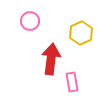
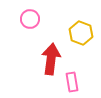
pink circle: moved 2 px up
yellow hexagon: rotated 15 degrees counterclockwise
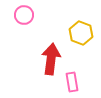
pink circle: moved 6 px left, 4 px up
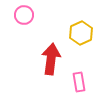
yellow hexagon: rotated 15 degrees clockwise
pink rectangle: moved 7 px right
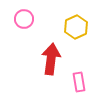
pink circle: moved 4 px down
yellow hexagon: moved 5 px left, 6 px up
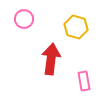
yellow hexagon: rotated 20 degrees counterclockwise
pink rectangle: moved 5 px right, 1 px up
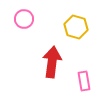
red arrow: moved 1 px right, 3 px down
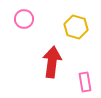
pink rectangle: moved 1 px right, 1 px down
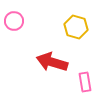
pink circle: moved 10 px left, 2 px down
red arrow: rotated 80 degrees counterclockwise
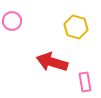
pink circle: moved 2 px left
